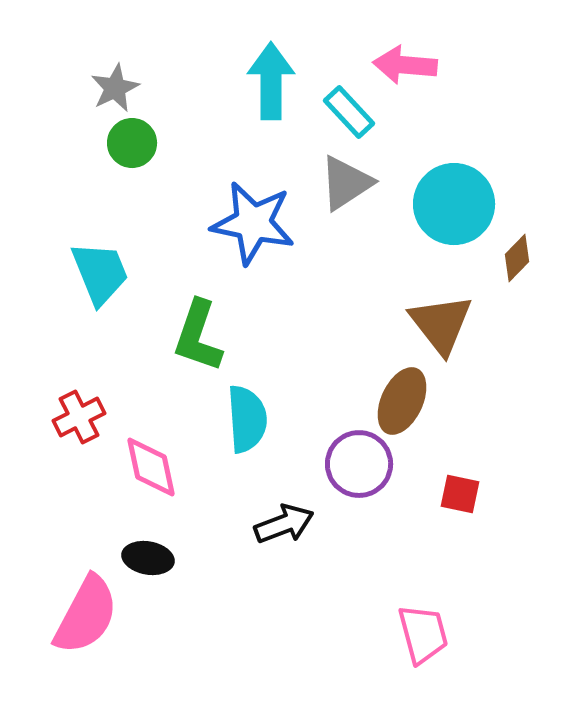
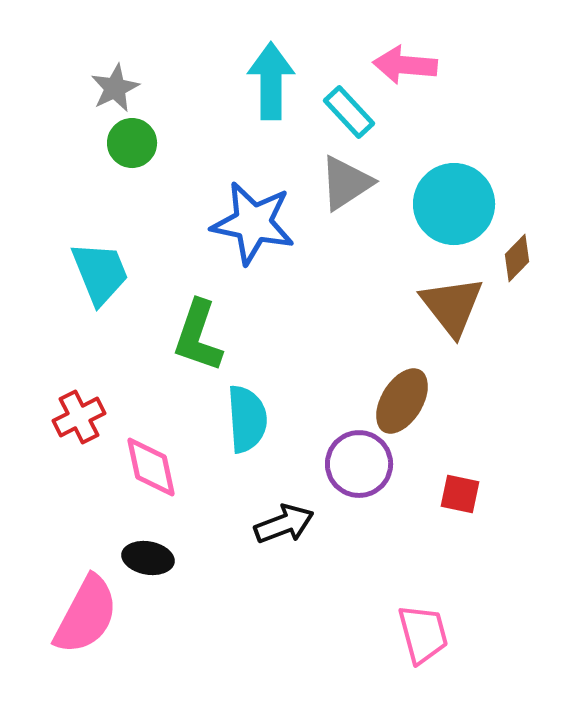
brown triangle: moved 11 px right, 18 px up
brown ellipse: rotated 6 degrees clockwise
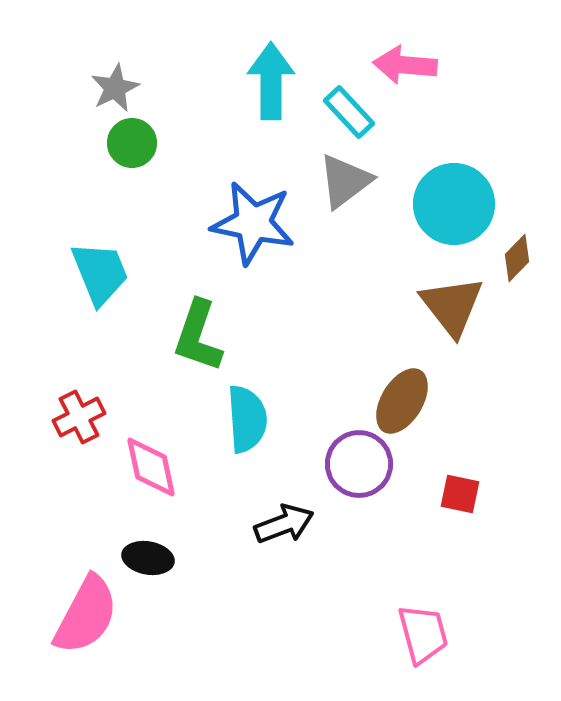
gray triangle: moved 1 px left, 2 px up; rotated 4 degrees counterclockwise
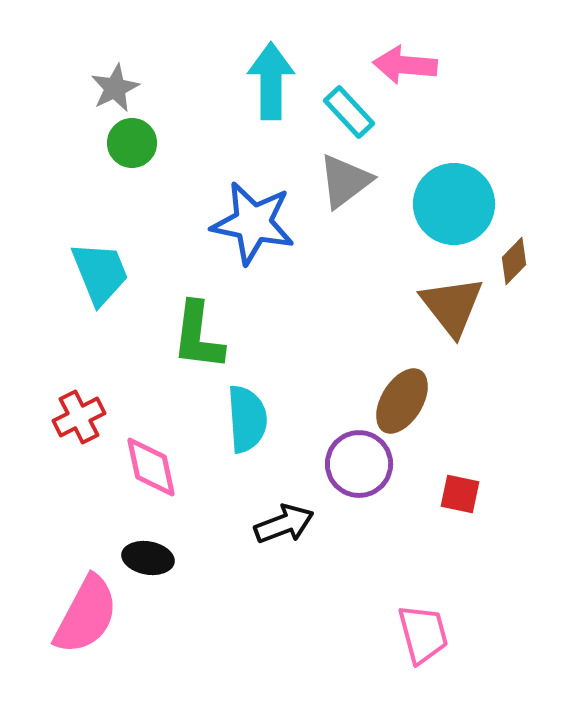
brown diamond: moved 3 px left, 3 px down
green L-shape: rotated 12 degrees counterclockwise
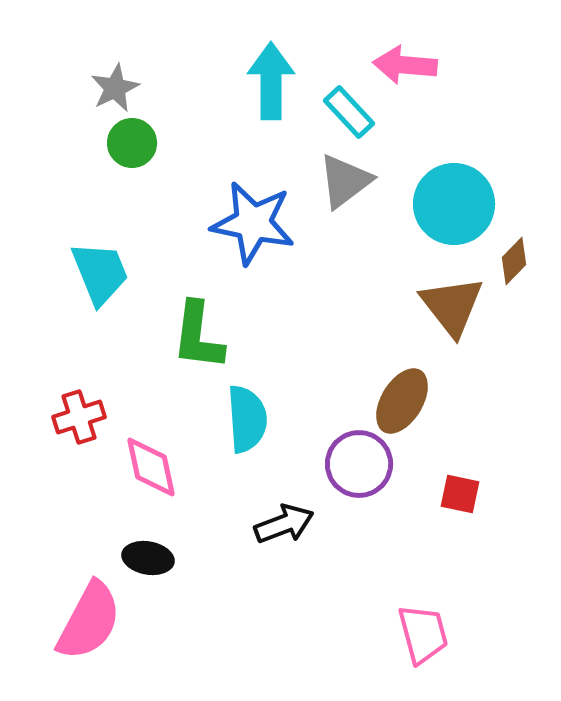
red cross: rotated 9 degrees clockwise
pink semicircle: moved 3 px right, 6 px down
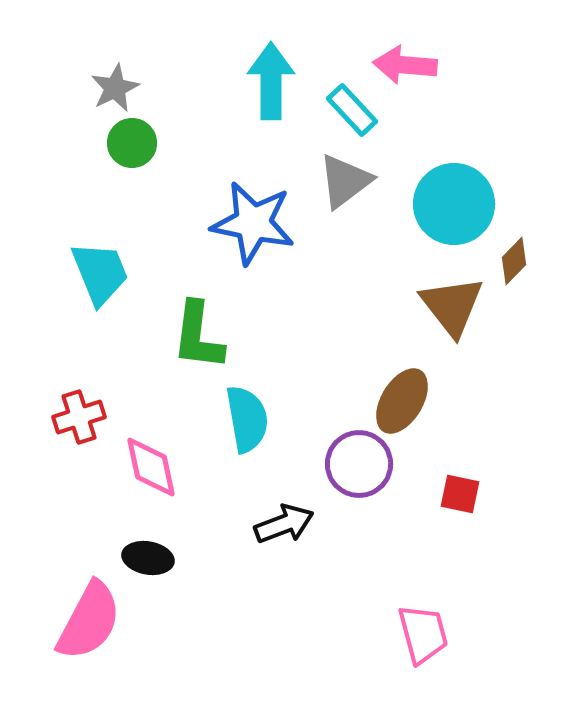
cyan rectangle: moved 3 px right, 2 px up
cyan semicircle: rotated 6 degrees counterclockwise
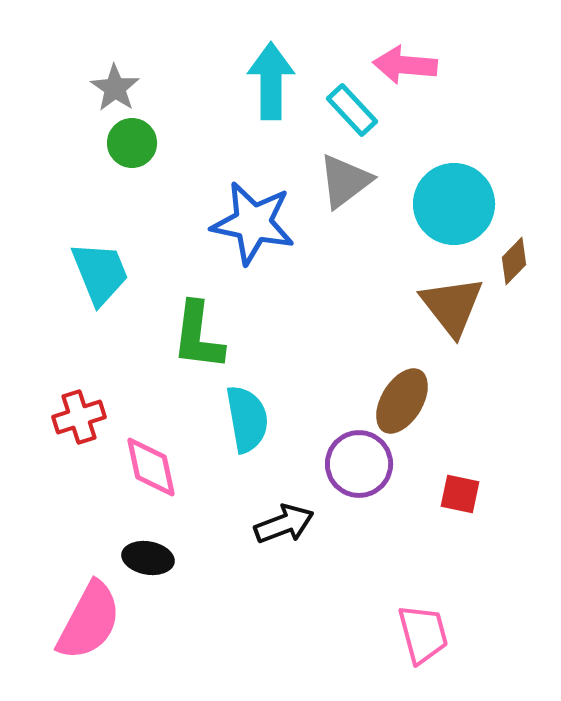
gray star: rotated 12 degrees counterclockwise
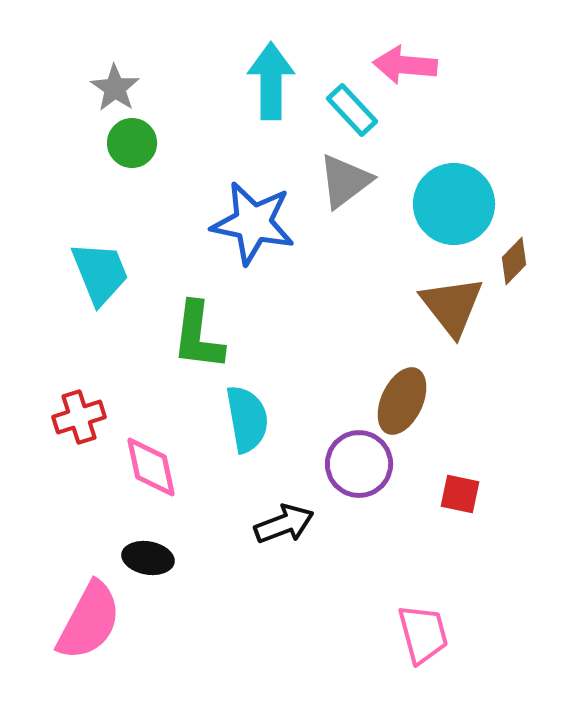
brown ellipse: rotated 6 degrees counterclockwise
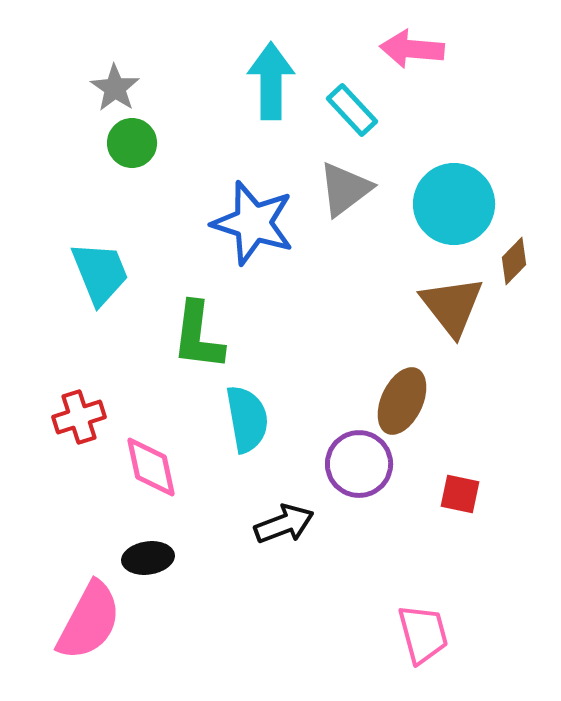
pink arrow: moved 7 px right, 16 px up
gray triangle: moved 8 px down
blue star: rotated 6 degrees clockwise
black ellipse: rotated 18 degrees counterclockwise
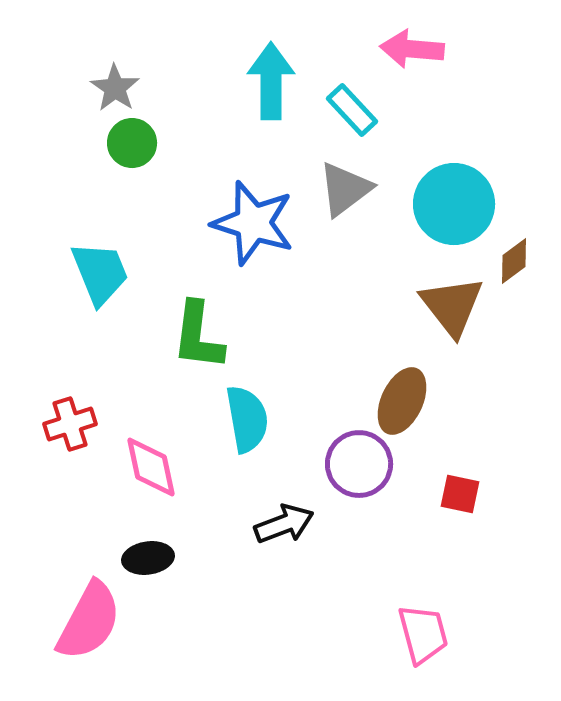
brown diamond: rotated 9 degrees clockwise
red cross: moved 9 px left, 7 px down
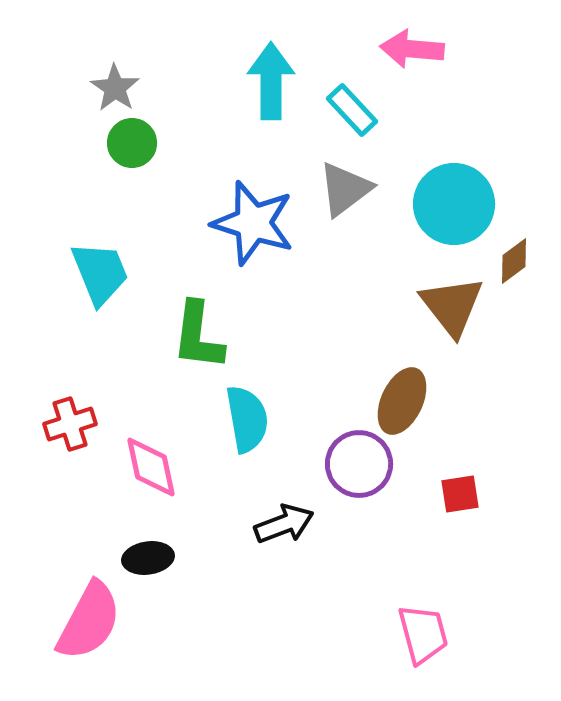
red square: rotated 21 degrees counterclockwise
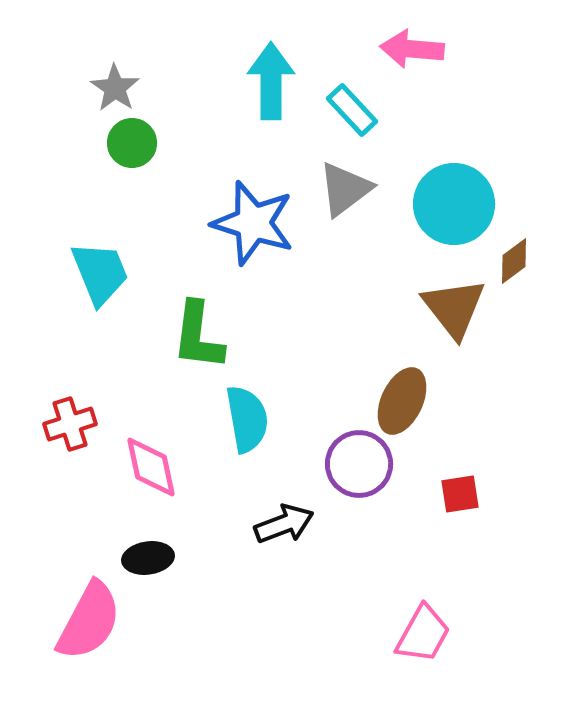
brown triangle: moved 2 px right, 2 px down
pink trapezoid: rotated 44 degrees clockwise
